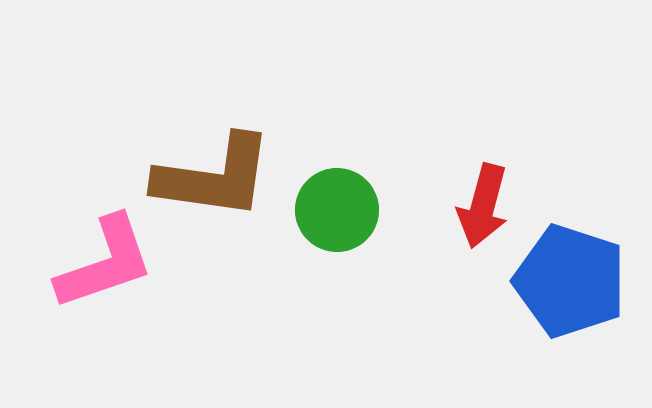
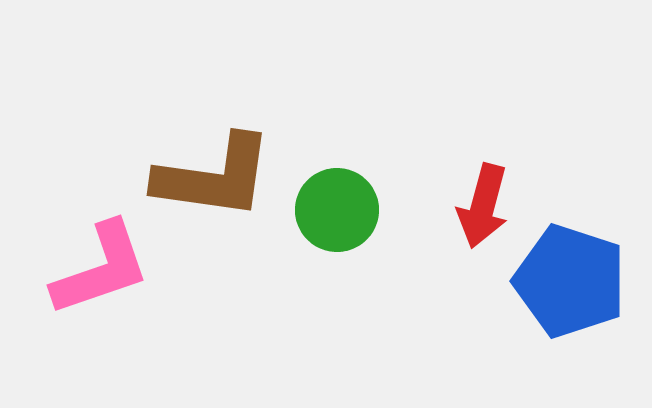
pink L-shape: moved 4 px left, 6 px down
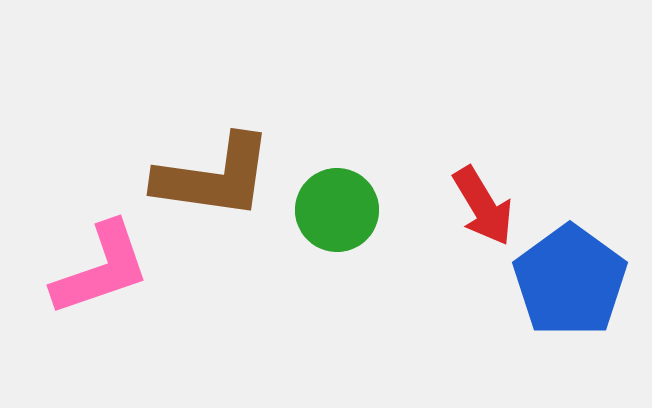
red arrow: rotated 46 degrees counterclockwise
blue pentagon: rotated 18 degrees clockwise
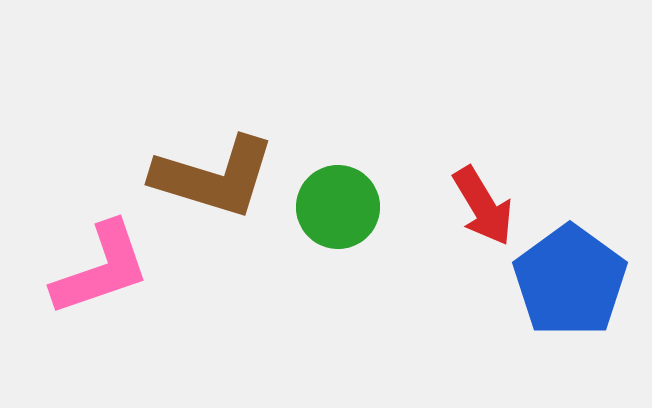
brown L-shape: rotated 9 degrees clockwise
green circle: moved 1 px right, 3 px up
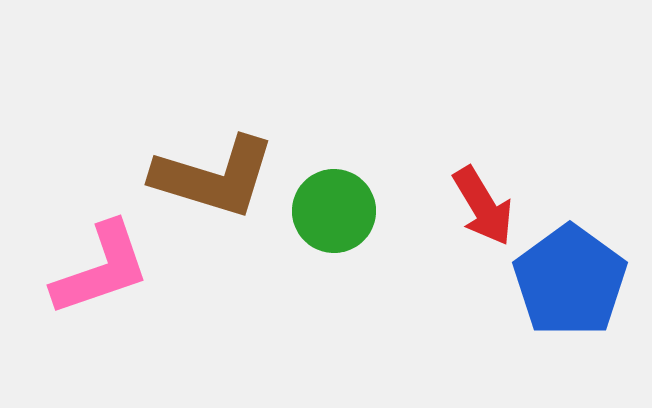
green circle: moved 4 px left, 4 px down
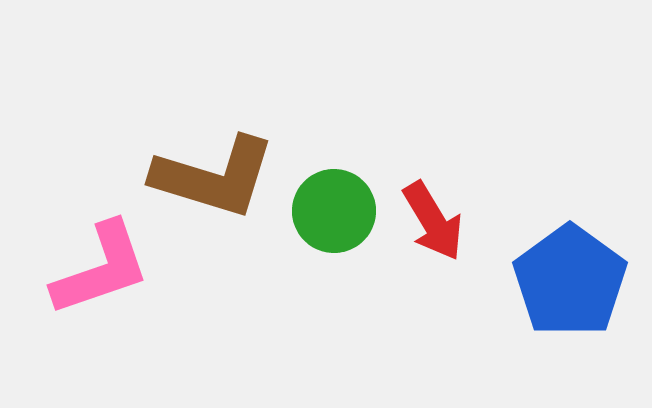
red arrow: moved 50 px left, 15 px down
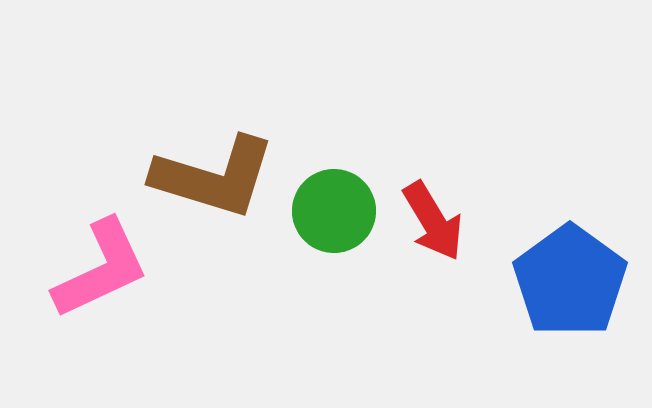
pink L-shape: rotated 6 degrees counterclockwise
